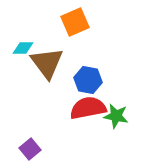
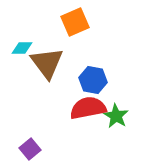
cyan diamond: moved 1 px left
blue hexagon: moved 5 px right
green star: rotated 20 degrees clockwise
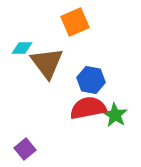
blue hexagon: moved 2 px left
green star: moved 1 px left, 1 px up
purple square: moved 5 px left
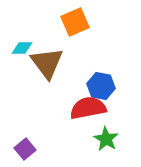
blue hexagon: moved 10 px right, 6 px down
green star: moved 9 px left, 24 px down
